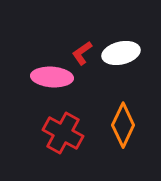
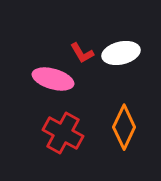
red L-shape: rotated 85 degrees counterclockwise
pink ellipse: moved 1 px right, 2 px down; rotated 12 degrees clockwise
orange diamond: moved 1 px right, 2 px down
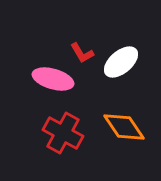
white ellipse: moved 9 px down; rotated 27 degrees counterclockwise
orange diamond: rotated 60 degrees counterclockwise
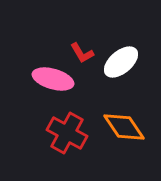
red cross: moved 4 px right
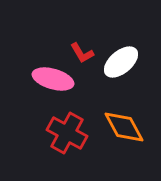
orange diamond: rotated 6 degrees clockwise
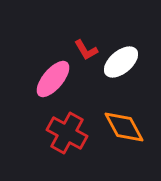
red L-shape: moved 4 px right, 3 px up
pink ellipse: rotated 66 degrees counterclockwise
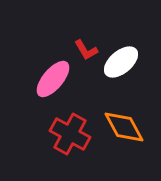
red cross: moved 3 px right, 1 px down
